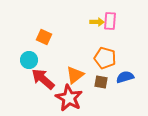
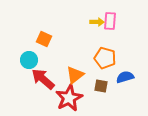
orange square: moved 2 px down
brown square: moved 4 px down
red star: rotated 16 degrees clockwise
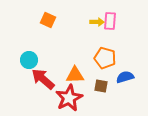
orange square: moved 4 px right, 19 px up
orange triangle: rotated 36 degrees clockwise
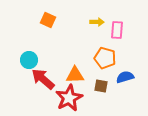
pink rectangle: moved 7 px right, 9 px down
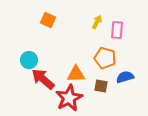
yellow arrow: rotated 64 degrees counterclockwise
orange triangle: moved 1 px right, 1 px up
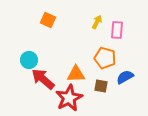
blue semicircle: rotated 12 degrees counterclockwise
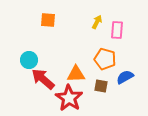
orange square: rotated 21 degrees counterclockwise
orange pentagon: moved 1 px down
red star: rotated 12 degrees counterclockwise
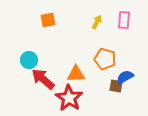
orange square: rotated 14 degrees counterclockwise
pink rectangle: moved 7 px right, 10 px up
brown square: moved 15 px right
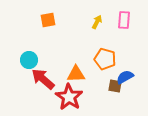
brown square: moved 1 px left
red star: moved 1 px up
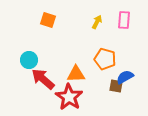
orange square: rotated 28 degrees clockwise
brown square: moved 1 px right
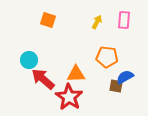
orange pentagon: moved 2 px right, 2 px up; rotated 10 degrees counterclockwise
